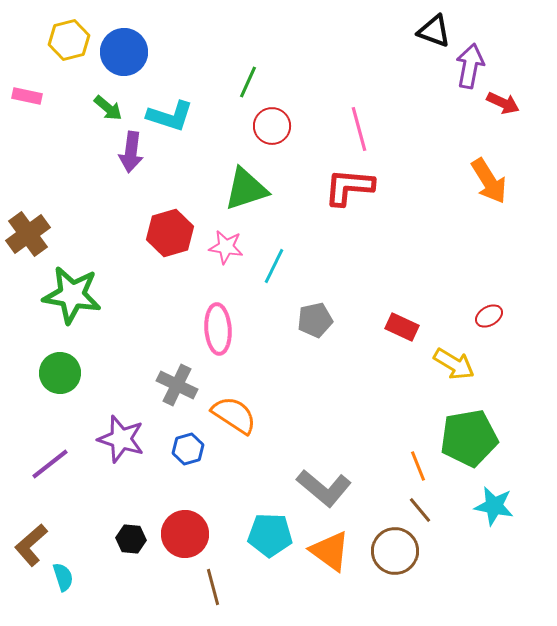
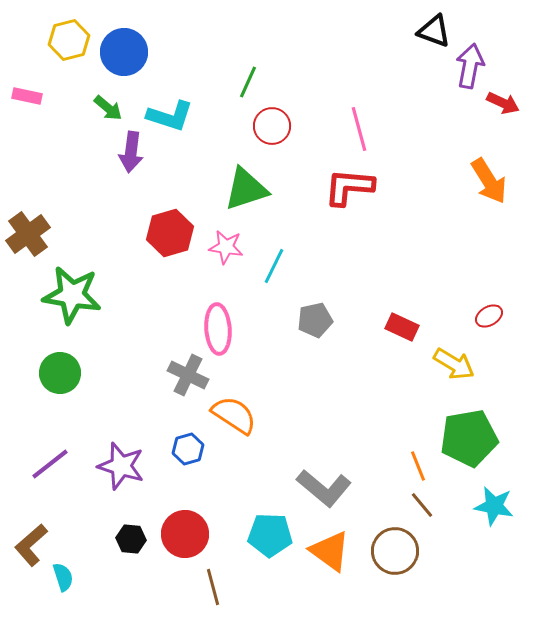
gray cross at (177, 385): moved 11 px right, 10 px up
purple star at (121, 439): moved 27 px down
brown line at (420, 510): moved 2 px right, 5 px up
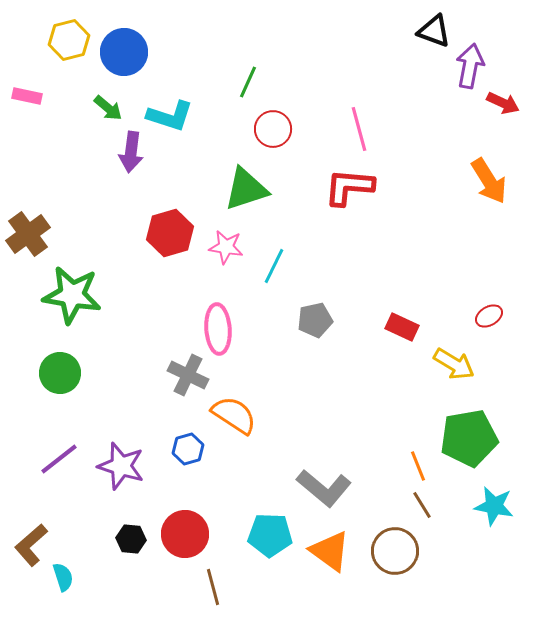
red circle at (272, 126): moved 1 px right, 3 px down
purple line at (50, 464): moved 9 px right, 5 px up
brown line at (422, 505): rotated 8 degrees clockwise
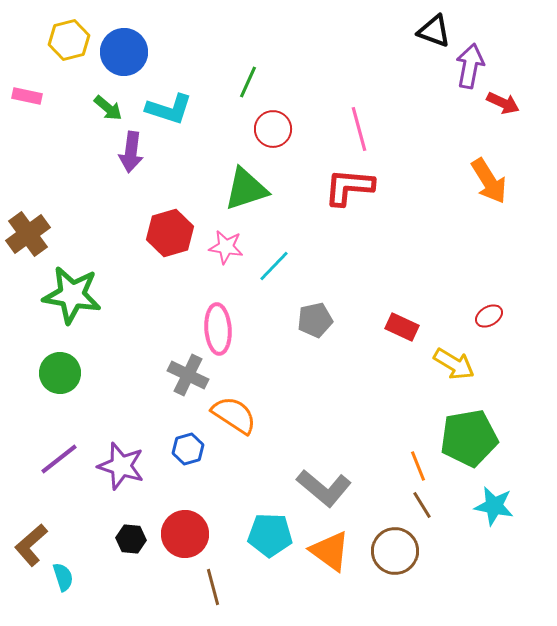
cyan L-shape at (170, 116): moved 1 px left, 7 px up
cyan line at (274, 266): rotated 18 degrees clockwise
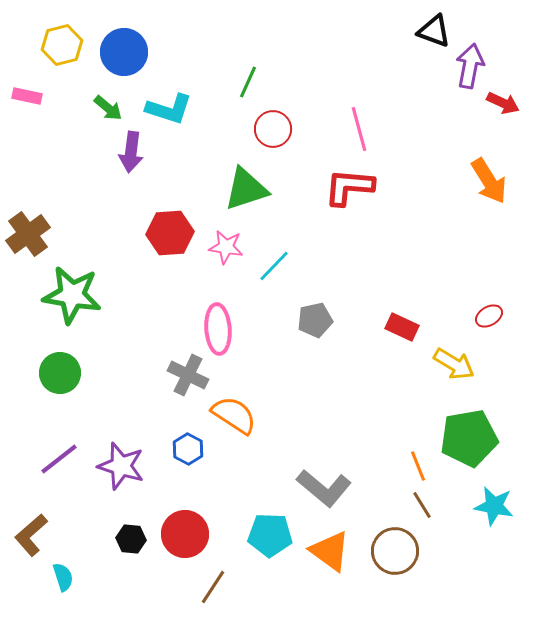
yellow hexagon at (69, 40): moved 7 px left, 5 px down
red hexagon at (170, 233): rotated 12 degrees clockwise
blue hexagon at (188, 449): rotated 16 degrees counterclockwise
brown L-shape at (31, 545): moved 10 px up
brown line at (213, 587): rotated 48 degrees clockwise
